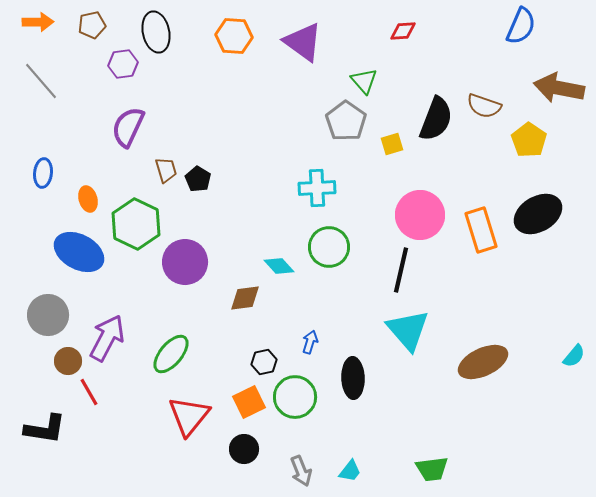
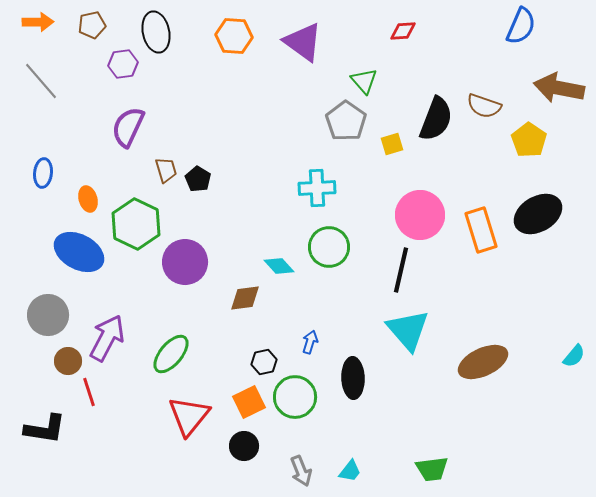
red line at (89, 392): rotated 12 degrees clockwise
black circle at (244, 449): moved 3 px up
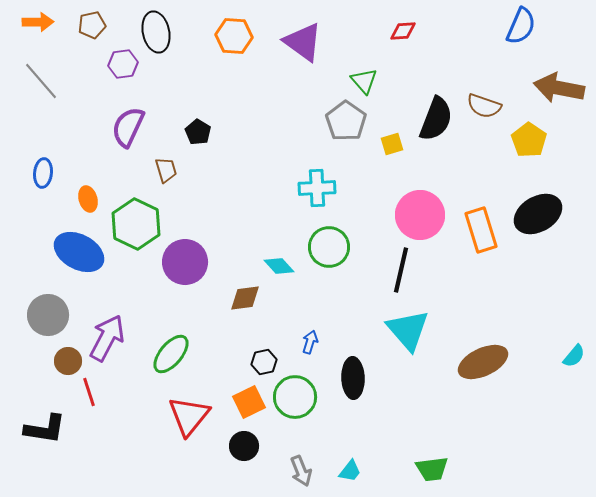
black pentagon at (198, 179): moved 47 px up
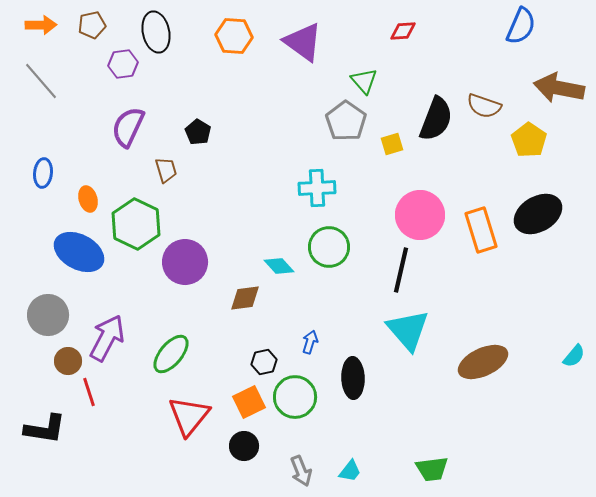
orange arrow at (38, 22): moved 3 px right, 3 px down
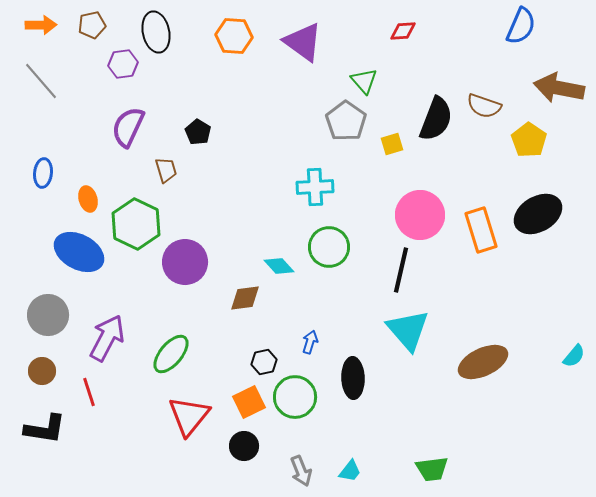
cyan cross at (317, 188): moved 2 px left, 1 px up
brown circle at (68, 361): moved 26 px left, 10 px down
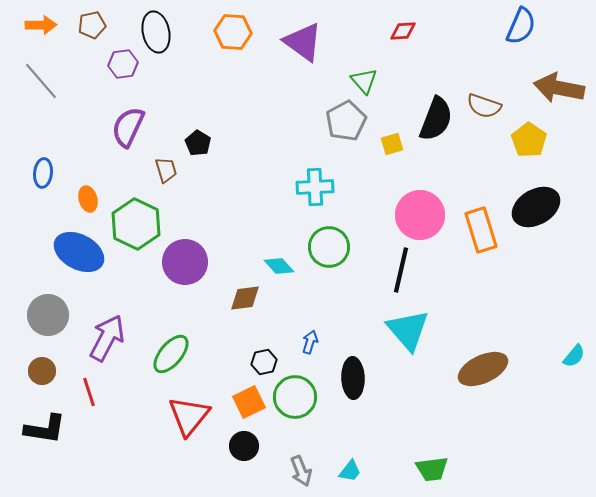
orange hexagon at (234, 36): moved 1 px left, 4 px up
gray pentagon at (346, 121): rotated 9 degrees clockwise
black pentagon at (198, 132): moved 11 px down
black ellipse at (538, 214): moved 2 px left, 7 px up
brown ellipse at (483, 362): moved 7 px down
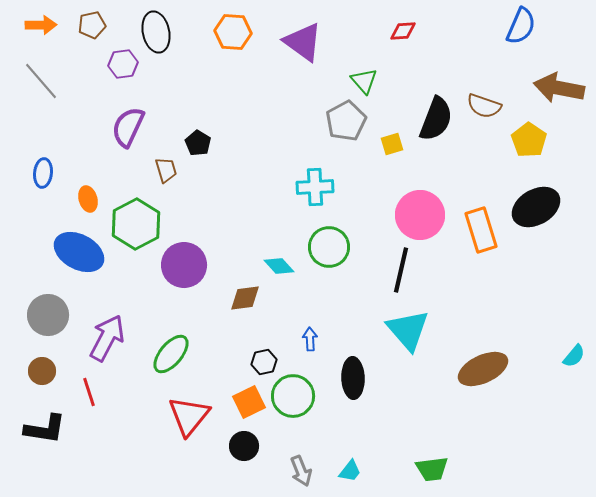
green hexagon at (136, 224): rotated 6 degrees clockwise
purple circle at (185, 262): moved 1 px left, 3 px down
blue arrow at (310, 342): moved 3 px up; rotated 20 degrees counterclockwise
green circle at (295, 397): moved 2 px left, 1 px up
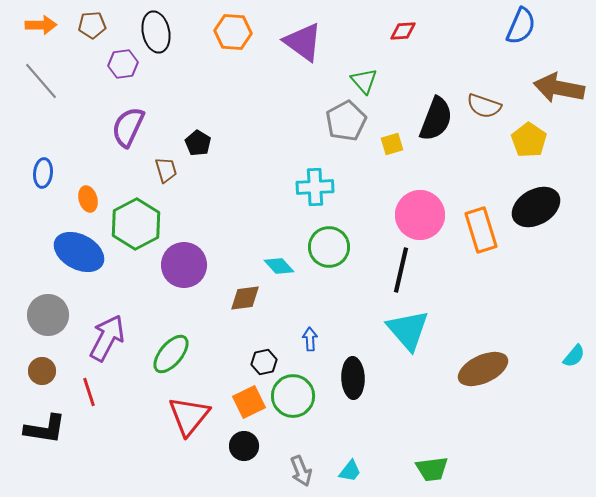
brown pentagon at (92, 25): rotated 8 degrees clockwise
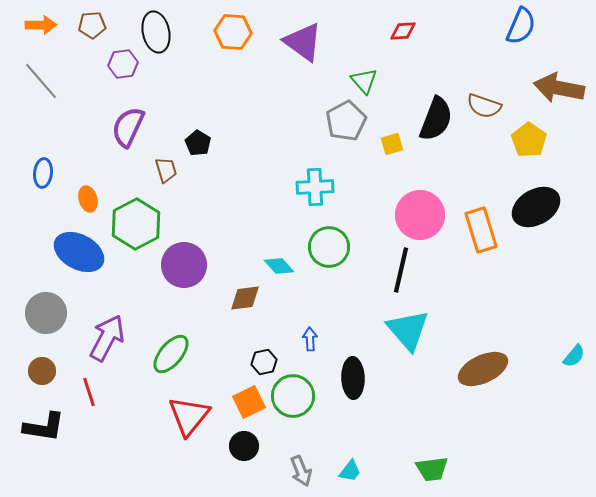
gray circle at (48, 315): moved 2 px left, 2 px up
black L-shape at (45, 429): moved 1 px left, 2 px up
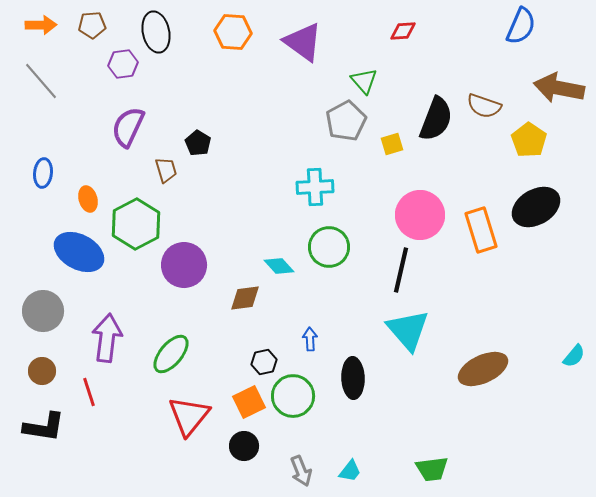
gray circle at (46, 313): moved 3 px left, 2 px up
purple arrow at (107, 338): rotated 21 degrees counterclockwise
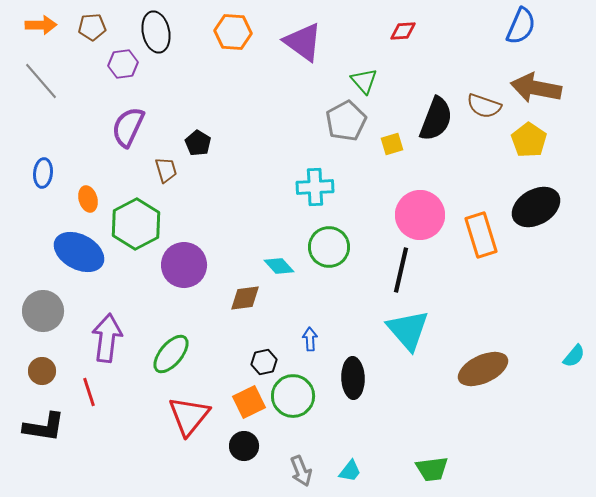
brown pentagon at (92, 25): moved 2 px down
brown arrow at (559, 88): moved 23 px left
orange rectangle at (481, 230): moved 5 px down
